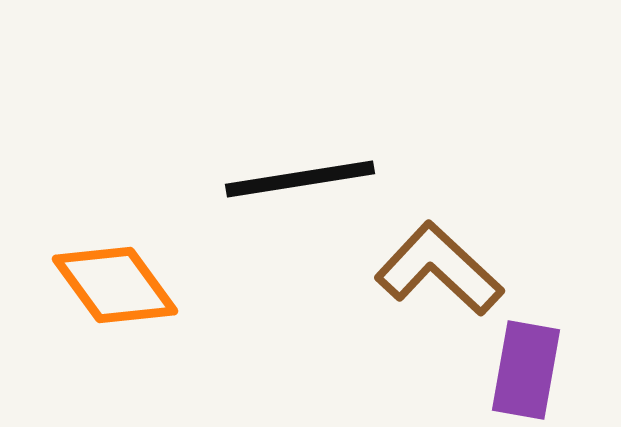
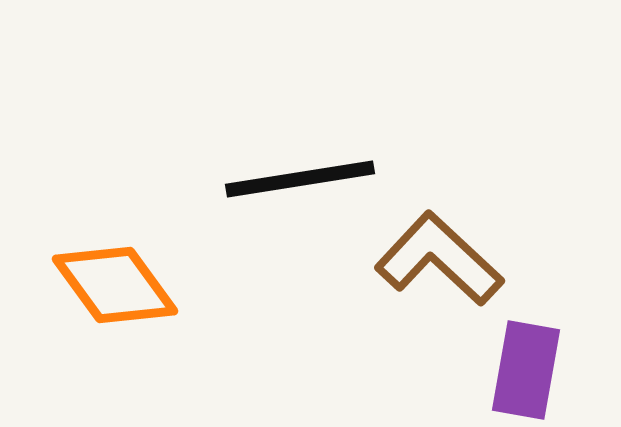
brown L-shape: moved 10 px up
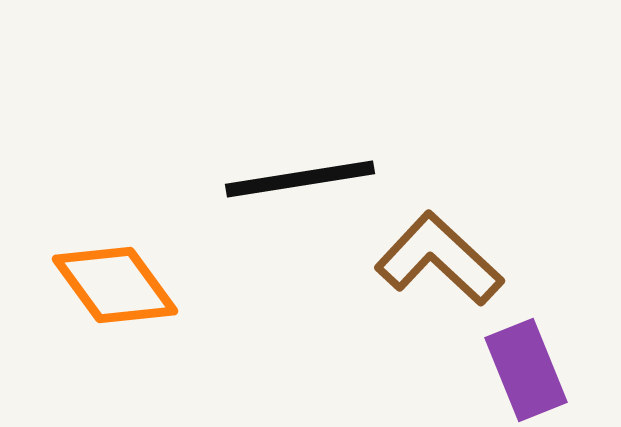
purple rectangle: rotated 32 degrees counterclockwise
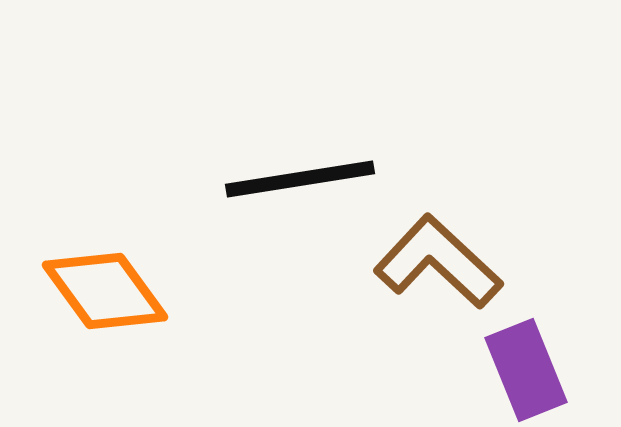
brown L-shape: moved 1 px left, 3 px down
orange diamond: moved 10 px left, 6 px down
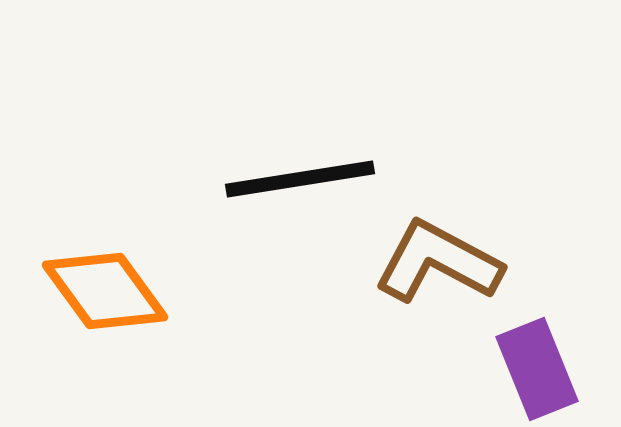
brown L-shape: rotated 15 degrees counterclockwise
purple rectangle: moved 11 px right, 1 px up
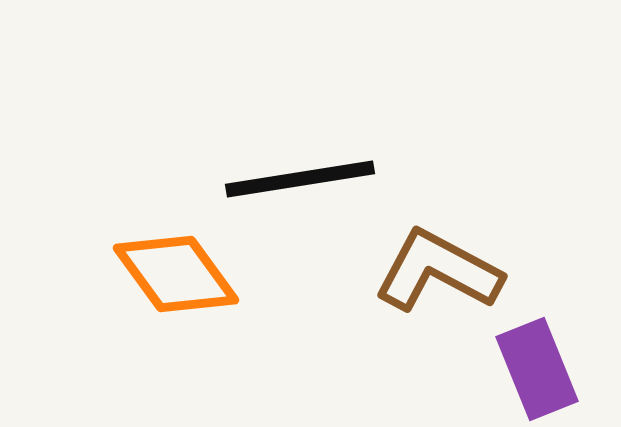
brown L-shape: moved 9 px down
orange diamond: moved 71 px right, 17 px up
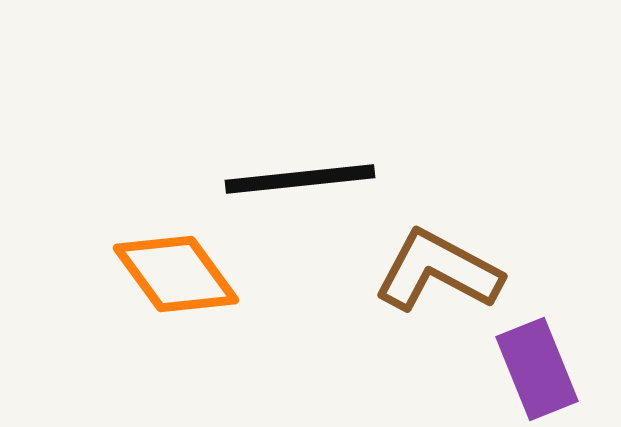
black line: rotated 3 degrees clockwise
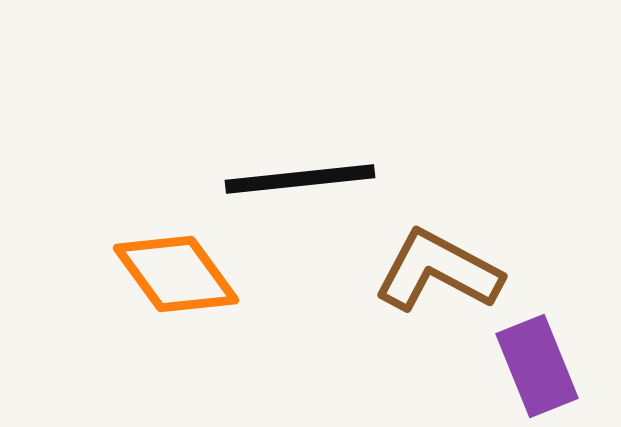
purple rectangle: moved 3 px up
